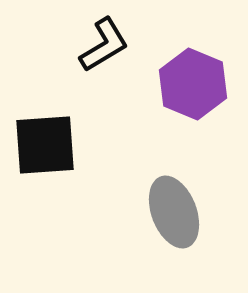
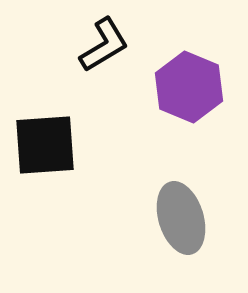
purple hexagon: moved 4 px left, 3 px down
gray ellipse: moved 7 px right, 6 px down; rotated 4 degrees clockwise
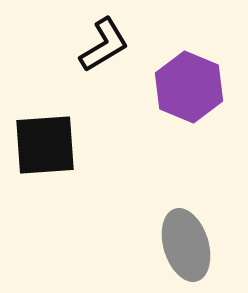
gray ellipse: moved 5 px right, 27 px down
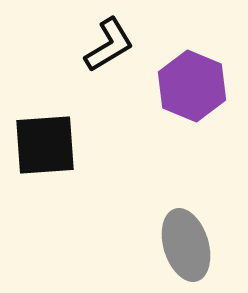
black L-shape: moved 5 px right
purple hexagon: moved 3 px right, 1 px up
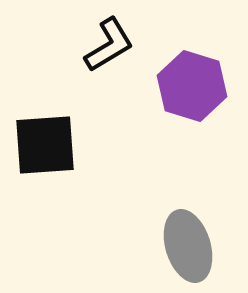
purple hexagon: rotated 6 degrees counterclockwise
gray ellipse: moved 2 px right, 1 px down
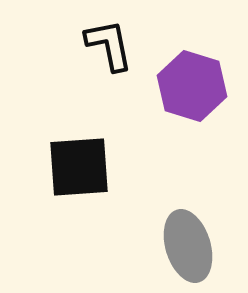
black L-shape: rotated 70 degrees counterclockwise
black square: moved 34 px right, 22 px down
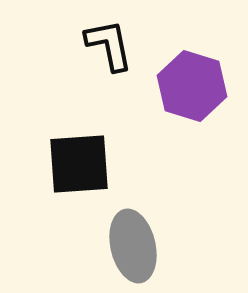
black square: moved 3 px up
gray ellipse: moved 55 px left; rotated 4 degrees clockwise
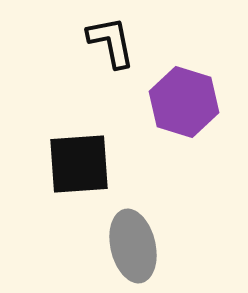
black L-shape: moved 2 px right, 3 px up
purple hexagon: moved 8 px left, 16 px down
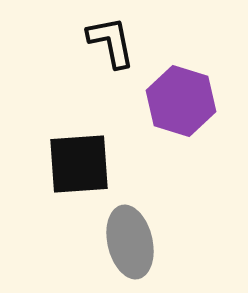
purple hexagon: moved 3 px left, 1 px up
gray ellipse: moved 3 px left, 4 px up
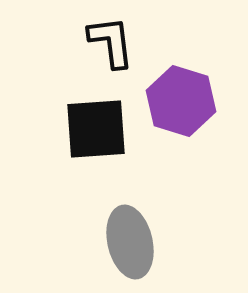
black L-shape: rotated 4 degrees clockwise
black square: moved 17 px right, 35 px up
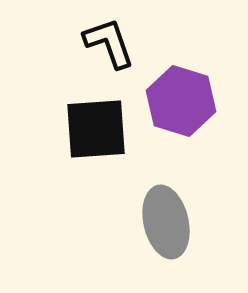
black L-shape: moved 2 px left, 1 px down; rotated 12 degrees counterclockwise
gray ellipse: moved 36 px right, 20 px up
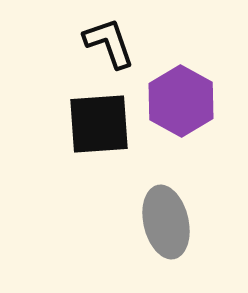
purple hexagon: rotated 12 degrees clockwise
black square: moved 3 px right, 5 px up
